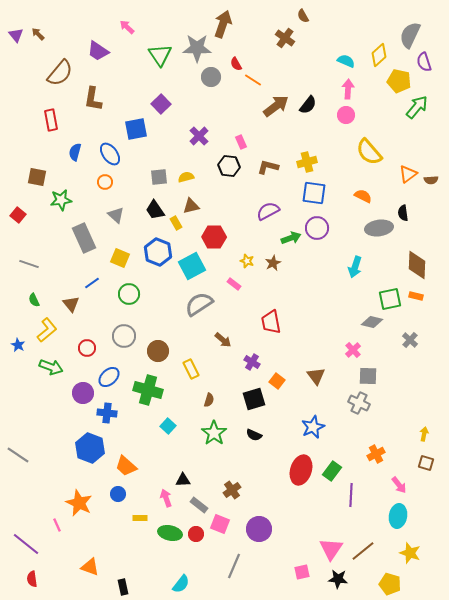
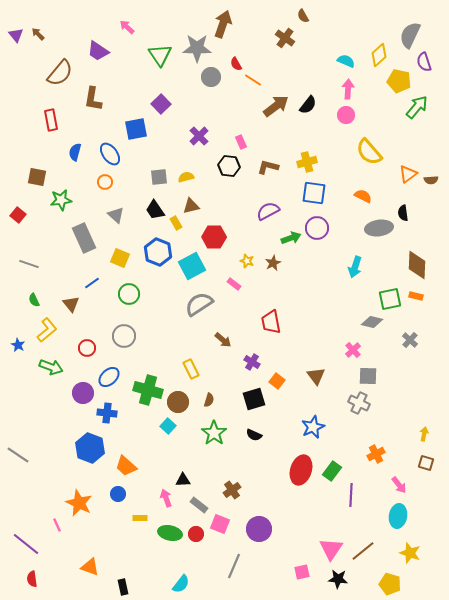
brown circle at (158, 351): moved 20 px right, 51 px down
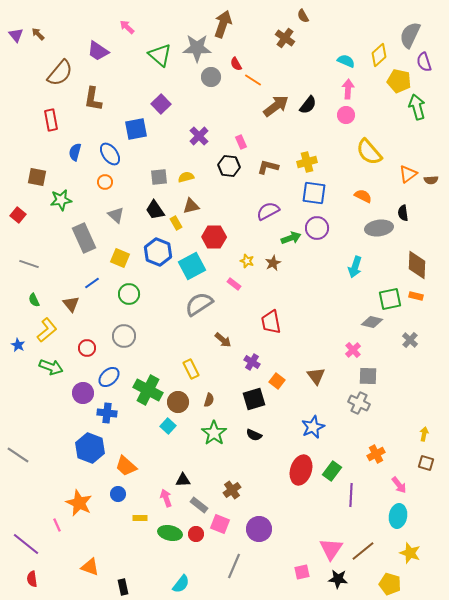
green triangle at (160, 55): rotated 15 degrees counterclockwise
green arrow at (417, 107): rotated 55 degrees counterclockwise
green cross at (148, 390): rotated 12 degrees clockwise
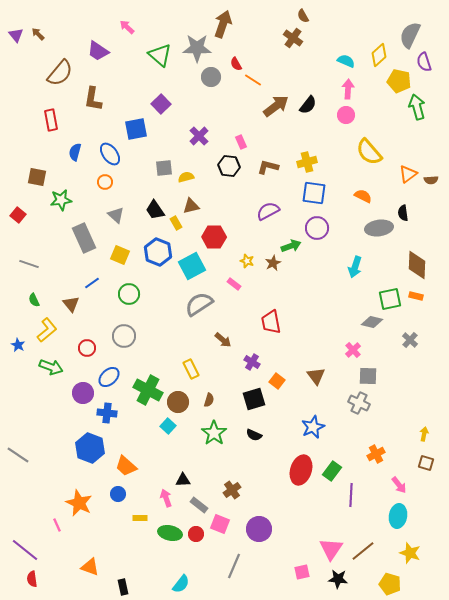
brown cross at (285, 38): moved 8 px right
gray square at (159, 177): moved 5 px right, 9 px up
green arrow at (291, 238): moved 8 px down
yellow square at (120, 258): moved 3 px up
purple line at (26, 544): moved 1 px left, 6 px down
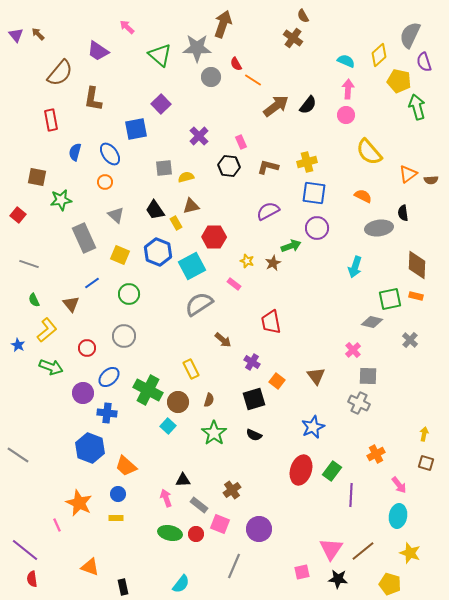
yellow rectangle at (140, 518): moved 24 px left
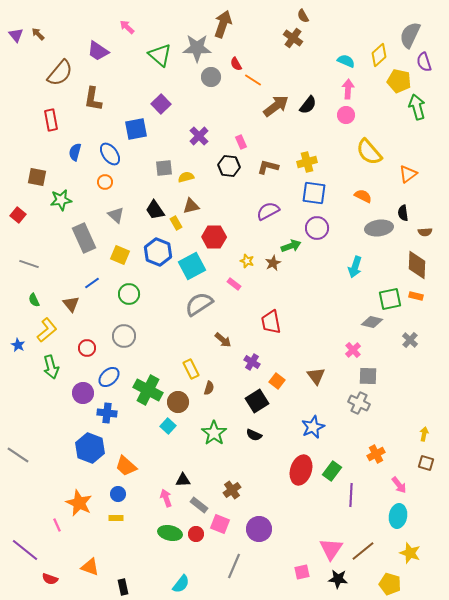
brown semicircle at (431, 180): moved 6 px left, 52 px down
green arrow at (51, 367): rotated 55 degrees clockwise
black square at (254, 399): moved 3 px right, 2 px down; rotated 15 degrees counterclockwise
brown semicircle at (209, 400): moved 12 px up
red semicircle at (32, 579): moved 18 px right; rotated 63 degrees counterclockwise
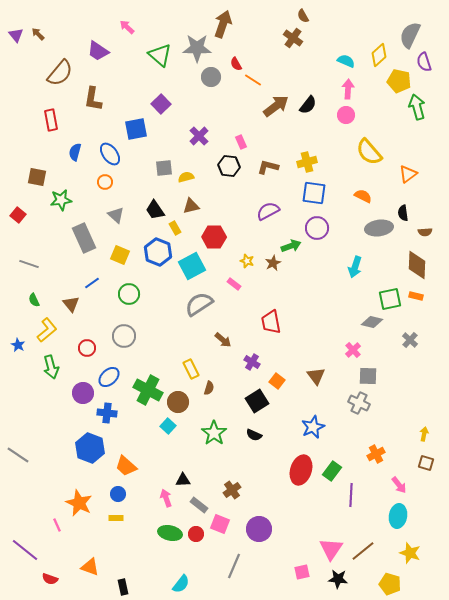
yellow rectangle at (176, 223): moved 1 px left, 5 px down
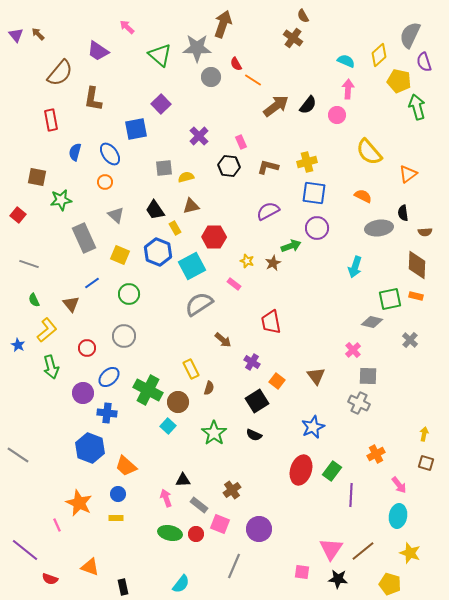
pink circle at (346, 115): moved 9 px left
pink square at (302, 572): rotated 21 degrees clockwise
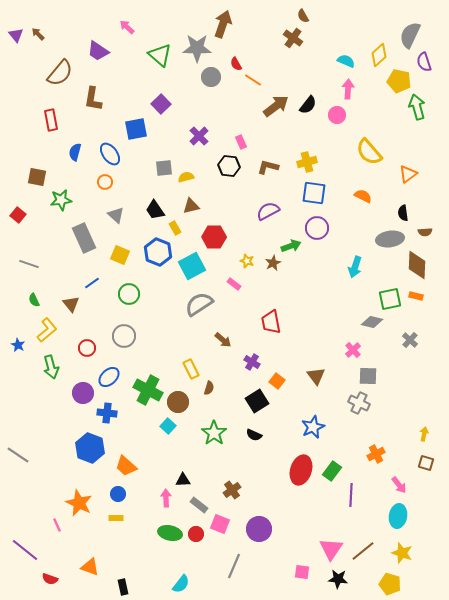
gray ellipse at (379, 228): moved 11 px right, 11 px down
pink arrow at (166, 498): rotated 18 degrees clockwise
yellow star at (410, 553): moved 8 px left
